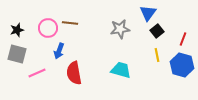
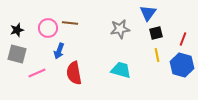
black square: moved 1 px left, 2 px down; rotated 24 degrees clockwise
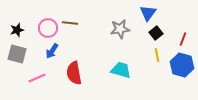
black square: rotated 24 degrees counterclockwise
blue arrow: moved 7 px left; rotated 14 degrees clockwise
pink line: moved 5 px down
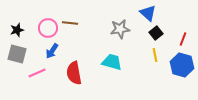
blue triangle: rotated 24 degrees counterclockwise
yellow line: moved 2 px left
cyan trapezoid: moved 9 px left, 8 px up
pink line: moved 5 px up
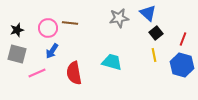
gray star: moved 1 px left, 11 px up
yellow line: moved 1 px left
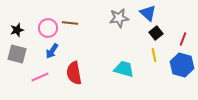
cyan trapezoid: moved 12 px right, 7 px down
pink line: moved 3 px right, 4 px down
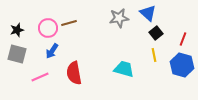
brown line: moved 1 px left; rotated 21 degrees counterclockwise
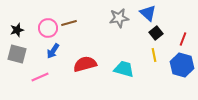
blue arrow: moved 1 px right
red semicircle: moved 11 px right, 9 px up; rotated 85 degrees clockwise
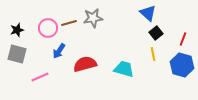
gray star: moved 26 px left
blue arrow: moved 6 px right
yellow line: moved 1 px left, 1 px up
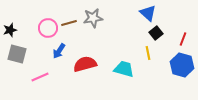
black star: moved 7 px left
yellow line: moved 5 px left, 1 px up
